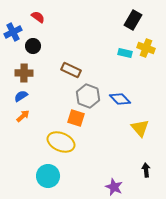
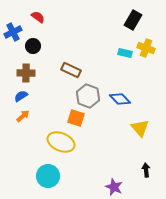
brown cross: moved 2 px right
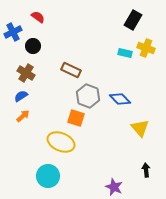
brown cross: rotated 30 degrees clockwise
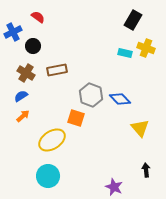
brown rectangle: moved 14 px left; rotated 36 degrees counterclockwise
gray hexagon: moved 3 px right, 1 px up
yellow ellipse: moved 9 px left, 2 px up; rotated 56 degrees counterclockwise
